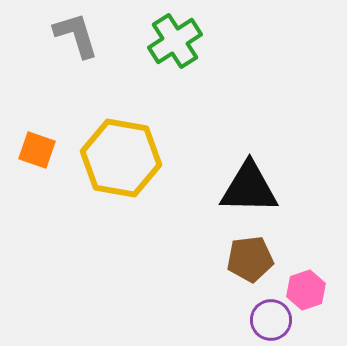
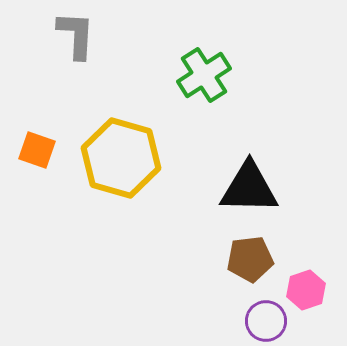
gray L-shape: rotated 20 degrees clockwise
green cross: moved 29 px right, 34 px down
yellow hexagon: rotated 6 degrees clockwise
purple circle: moved 5 px left, 1 px down
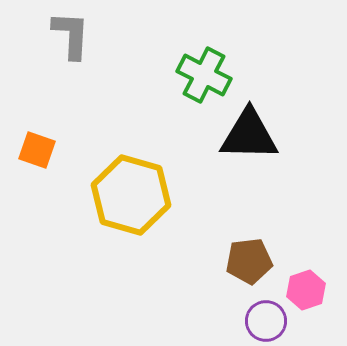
gray L-shape: moved 5 px left
green cross: rotated 30 degrees counterclockwise
yellow hexagon: moved 10 px right, 37 px down
black triangle: moved 53 px up
brown pentagon: moved 1 px left, 2 px down
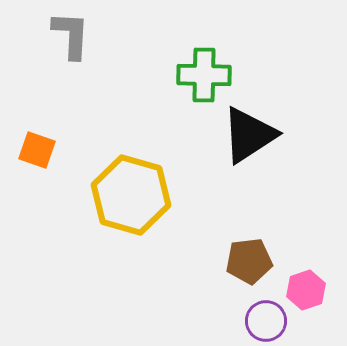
green cross: rotated 26 degrees counterclockwise
black triangle: rotated 34 degrees counterclockwise
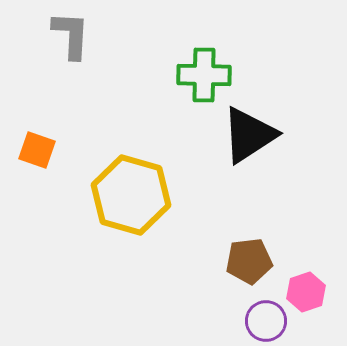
pink hexagon: moved 2 px down
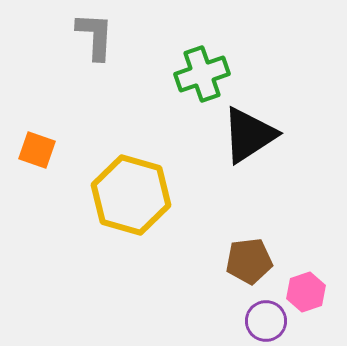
gray L-shape: moved 24 px right, 1 px down
green cross: moved 2 px left, 1 px up; rotated 20 degrees counterclockwise
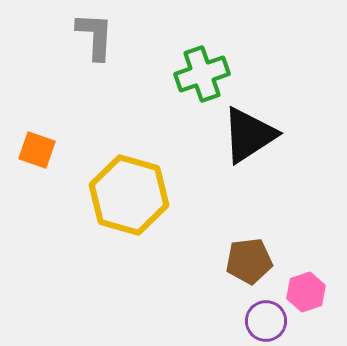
yellow hexagon: moved 2 px left
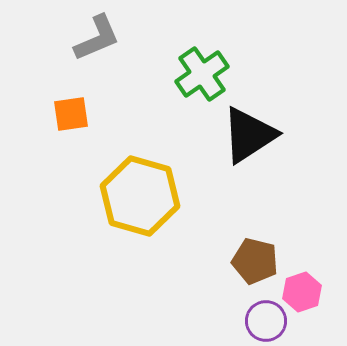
gray L-shape: moved 2 px right, 2 px down; rotated 64 degrees clockwise
green cross: rotated 16 degrees counterclockwise
orange square: moved 34 px right, 36 px up; rotated 27 degrees counterclockwise
yellow hexagon: moved 11 px right, 1 px down
brown pentagon: moved 6 px right; rotated 21 degrees clockwise
pink hexagon: moved 4 px left
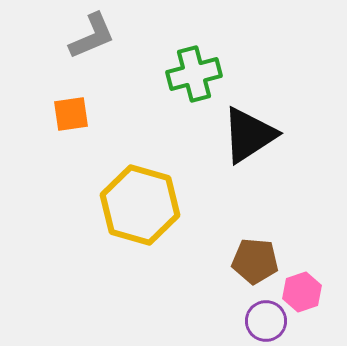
gray L-shape: moved 5 px left, 2 px up
green cross: moved 8 px left; rotated 20 degrees clockwise
yellow hexagon: moved 9 px down
brown pentagon: rotated 9 degrees counterclockwise
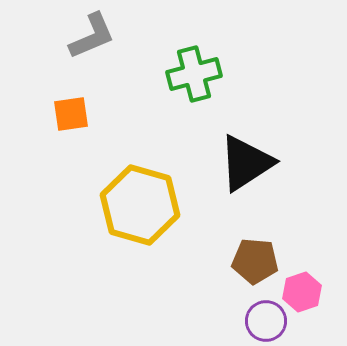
black triangle: moved 3 px left, 28 px down
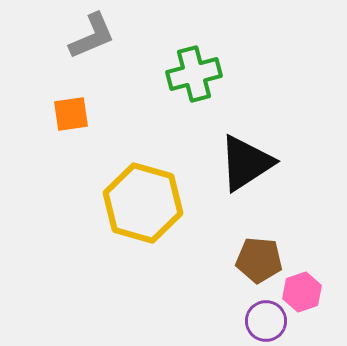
yellow hexagon: moved 3 px right, 2 px up
brown pentagon: moved 4 px right, 1 px up
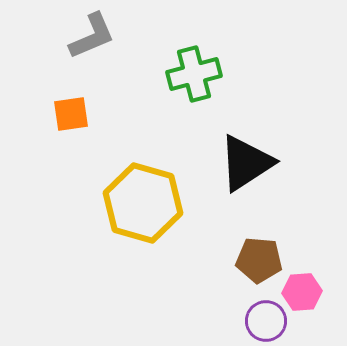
pink hexagon: rotated 15 degrees clockwise
